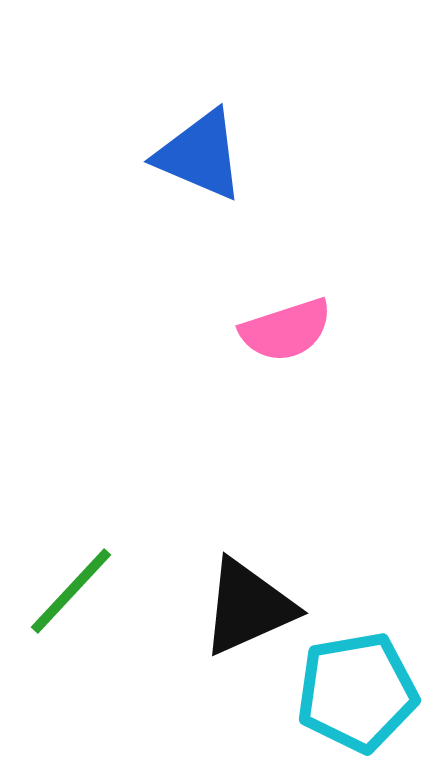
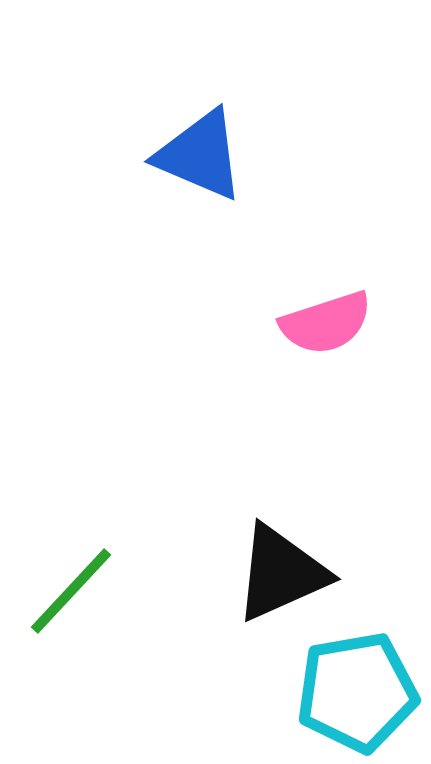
pink semicircle: moved 40 px right, 7 px up
black triangle: moved 33 px right, 34 px up
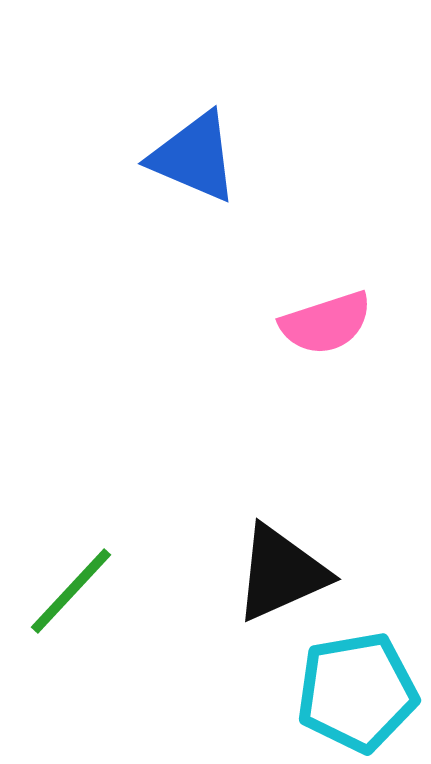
blue triangle: moved 6 px left, 2 px down
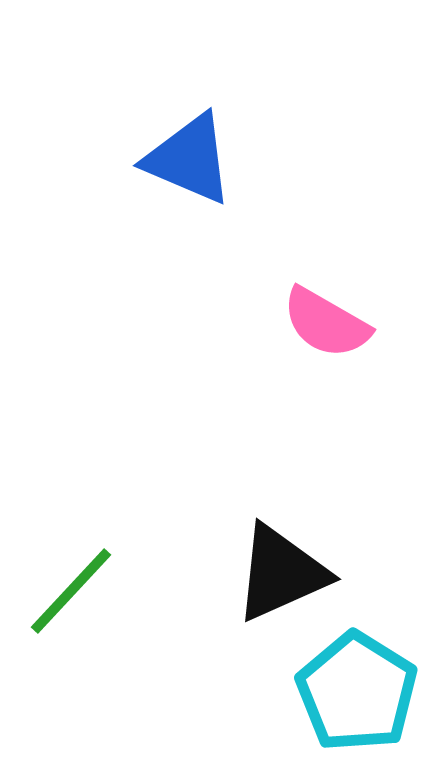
blue triangle: moved 5 px left, 2 px down
pink semicircle: rotated 48 degrees clockwise
cyan pentagon: rotated 30 degrees counterclockwise
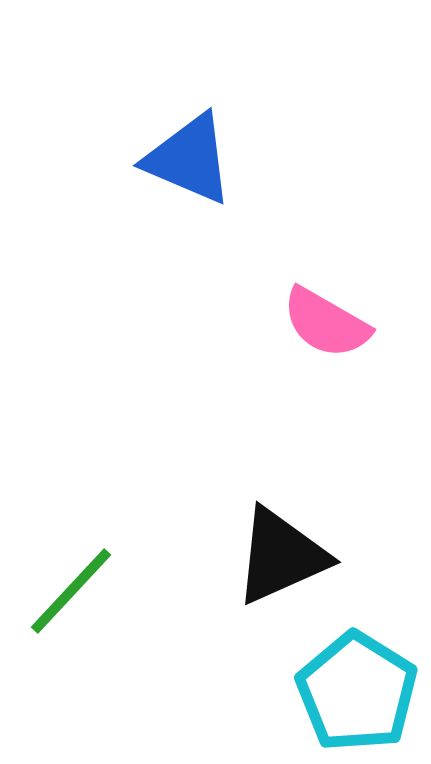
black triangle: moved 17 px up
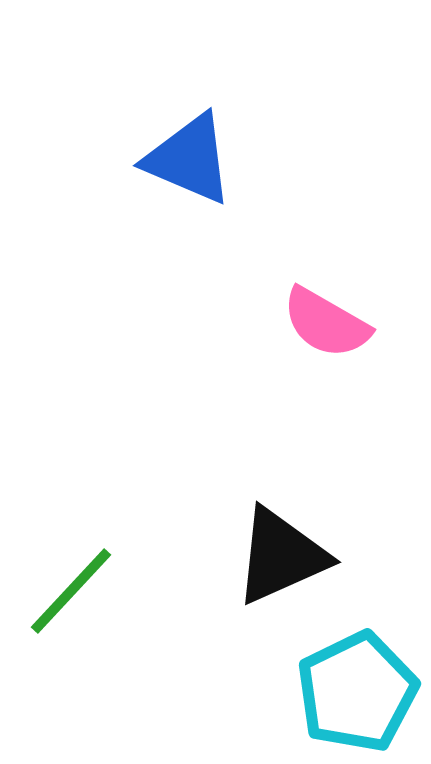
cyan pentagon: rotated 14 degrees clockwise
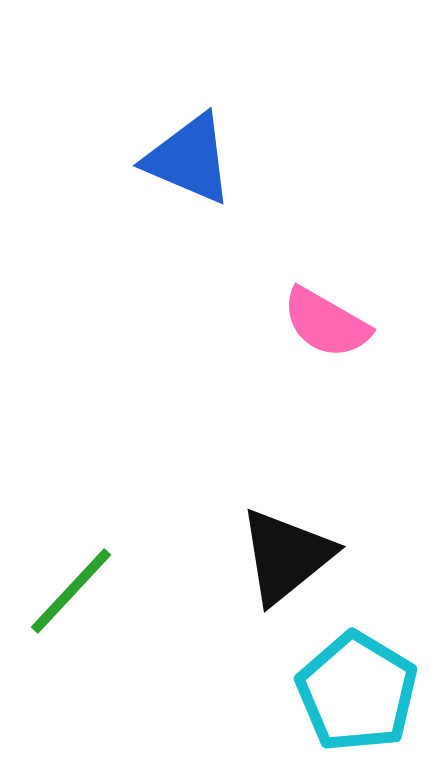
black triangle: moved 5 px right; rotated 15 degrees counterclockwise
cyan pentagon: rotated 15 degrees counterclockwise
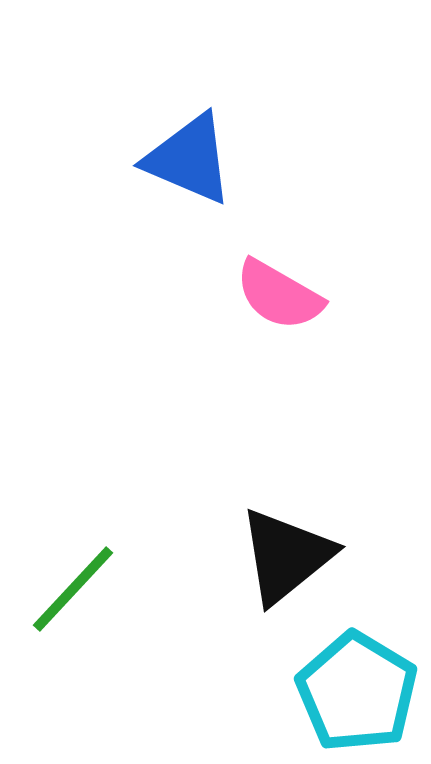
pink semicircle: moved 47 px left, 28 px up
green line: moved 2 px right, 2 px up
